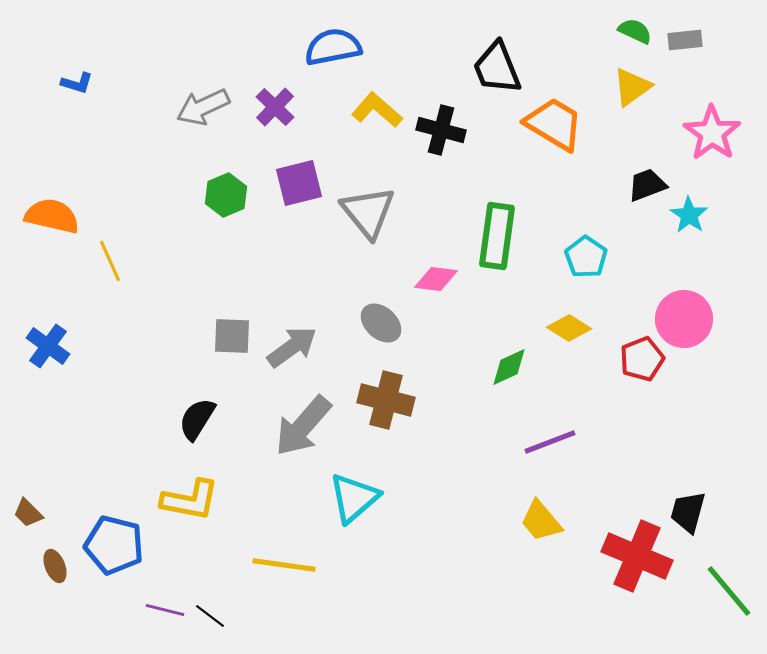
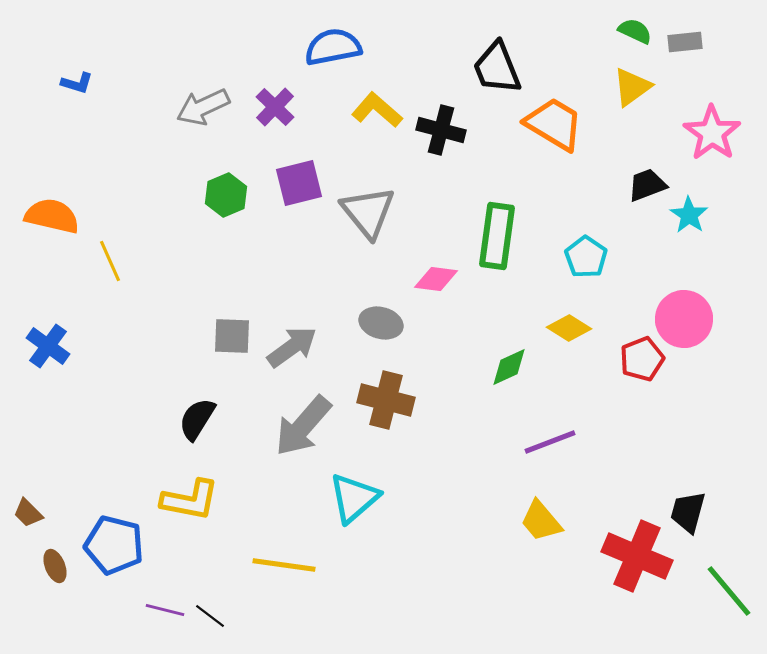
gray rectangle at (685, 40): moved 2 px down
gray ellipse at (381, 323): rotated 27 degrees counterclockwise
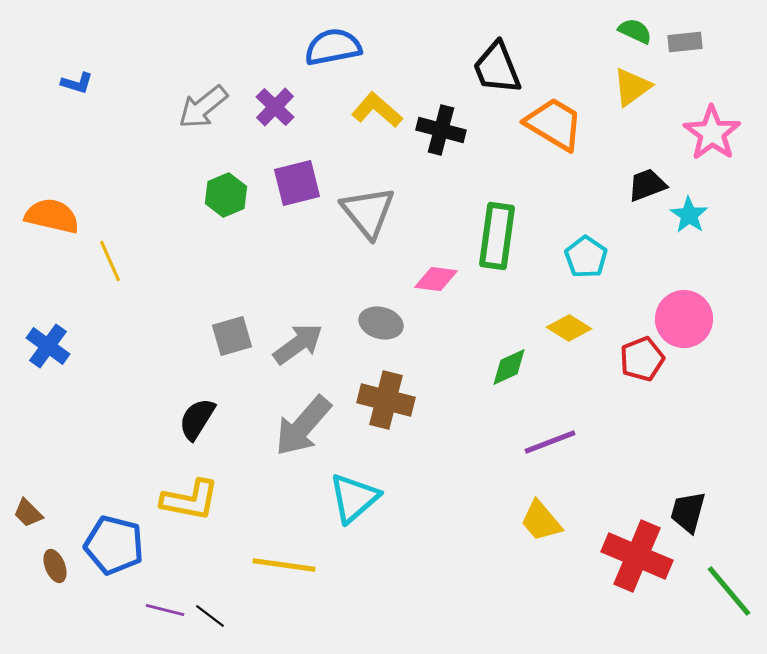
gray arrow at (203, 107): rotated 14 degrees counterclockwise
purple square at (299, 183): moved 2 px left
gray square at (232, 336): rotated 18 degrees counterclockwise
gray arrow at (292, 347): moved 6 px right, 3 px up
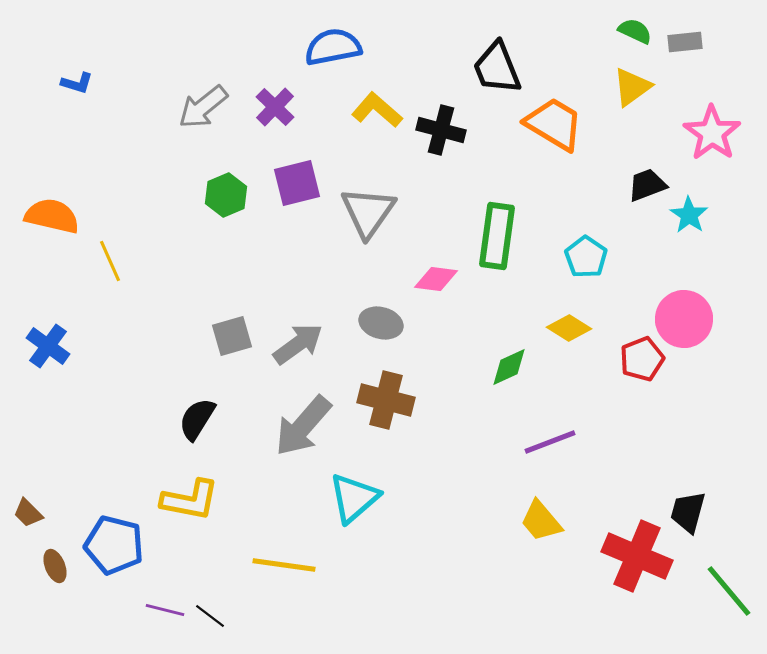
gray triangle at (368, 212): rotated 14 degrees clockwise
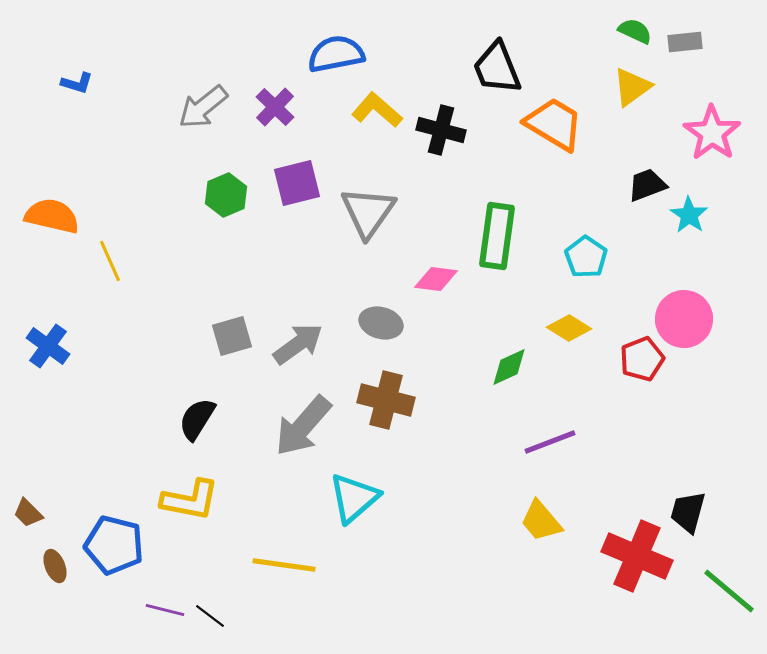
blue semicircle at (333, 47): moved 3 px right, 7 px down
green line at (729, 591): rotated 10 degrees counterclockwise
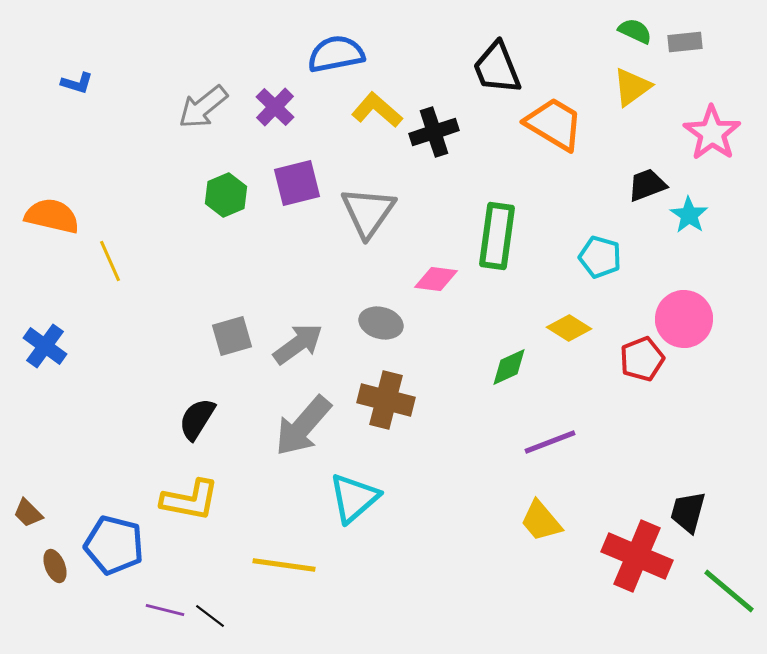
black cross at (441, 130): moved 7 px left, 2 px down; rotated 33 degrees counterclockwise
cyan pentagon at (586, 257): moved 14 px right; rotated 18 degrees counterclockwise
blue cross at (48, 346): moved 3 px left
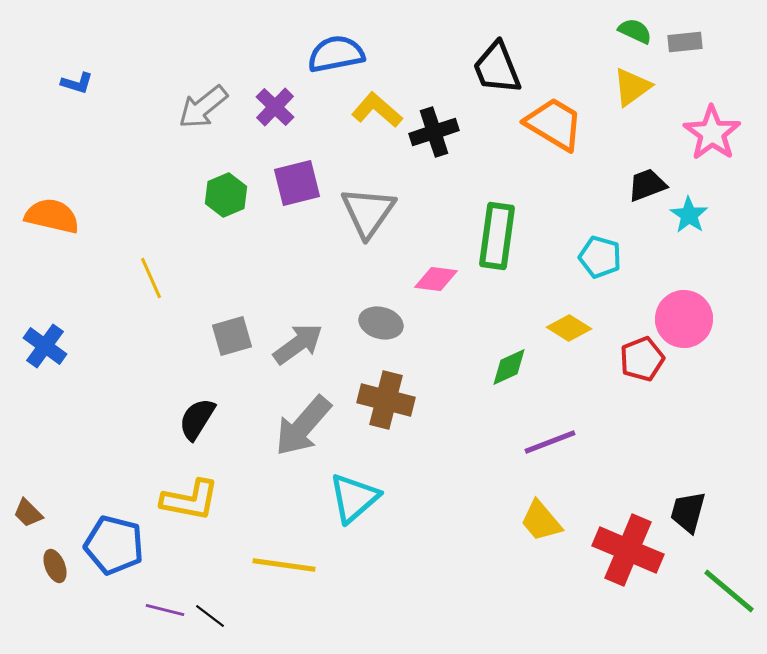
yellow line at (110, 261): moved 41 px right, 17 px down
red cross at (637, 556): moved 9 px left, 6 px up
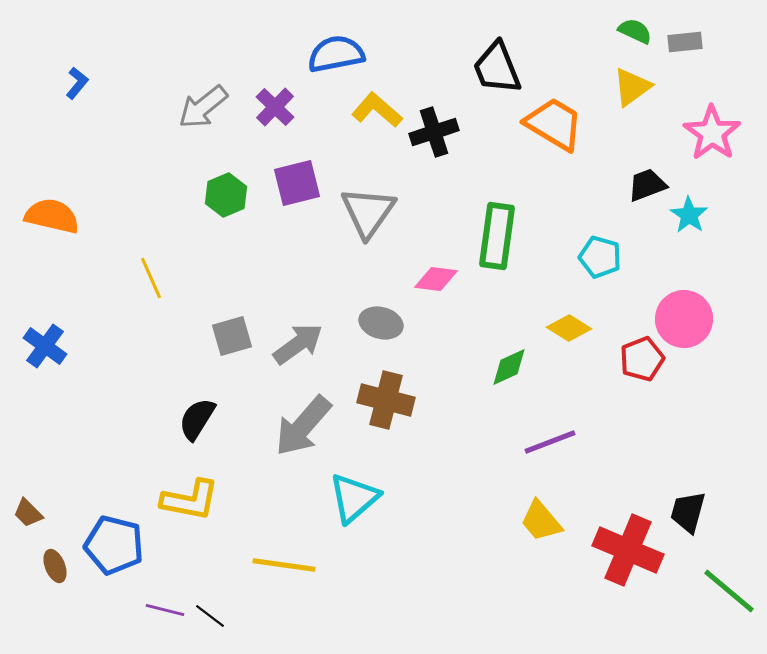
blue L-shape at (77, 83): rotated 68 degrees counterclockwise
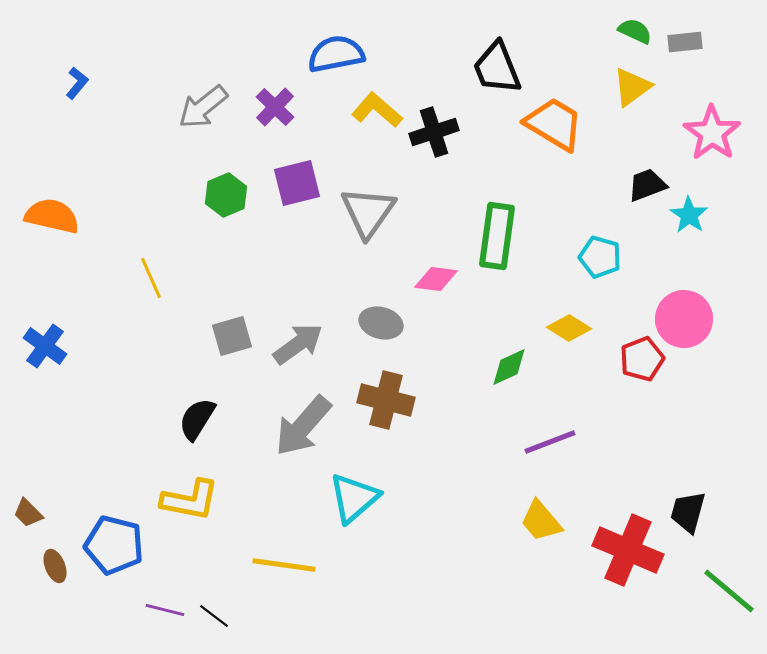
black line at (210, 616): moved 4 px right
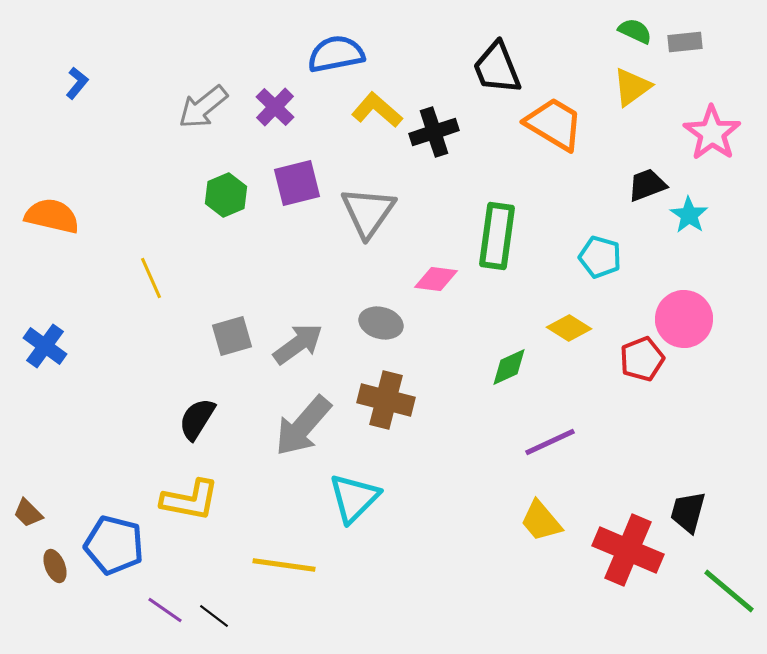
purple line at (550, 442): rotated 4 degrees counterclockwise
cyan triangle at (354, 498): rotated 4 degrees counterclockwise
purple line at (165, 610): rotated 21 degrees clockwise
